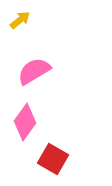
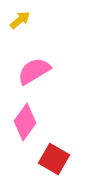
red square: moved 1 px right
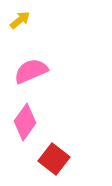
pink semicircle: moved 3 px left; rotated 8 degrees clockwise
red square: rotated 8 degrees clockwise
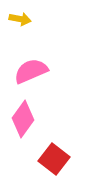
yellow arrow: moved 1 px up; rotated 50 degrees clockwise
pink diamond: moved 2 px left, 3 px up
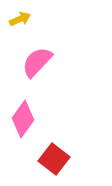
yellow arrow: rotated 35 degrees counterclockwise
pink semicircle: moved 6 px right, 9 px up; rotated 24 degrees counterclockwise
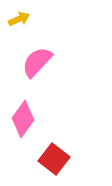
yellow arrow: moved 1 px left
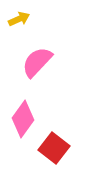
red square: moved 11 px up
